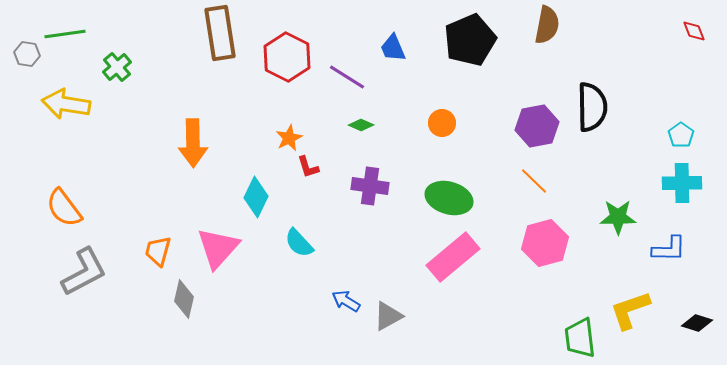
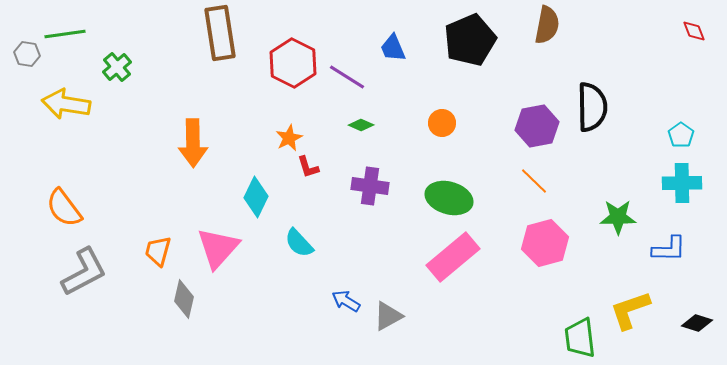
red hexagon: moved 6 px right, 6 px down
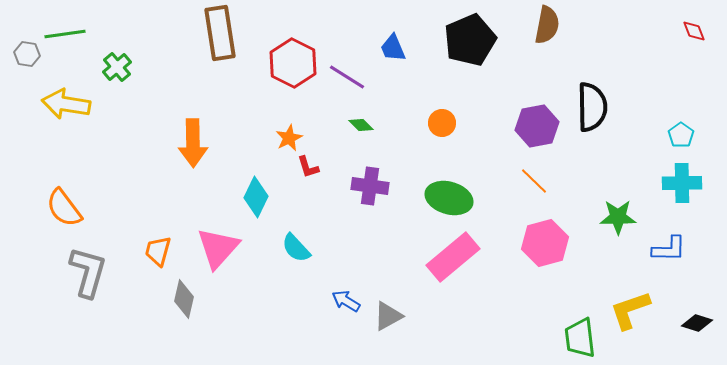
green diamond: rotated 20 degrees clockwise
cyan semicircle: moved 3 px left, 5 px down
gray L-shape: moved 4 px right; rotated 46 degrees counterclockwise
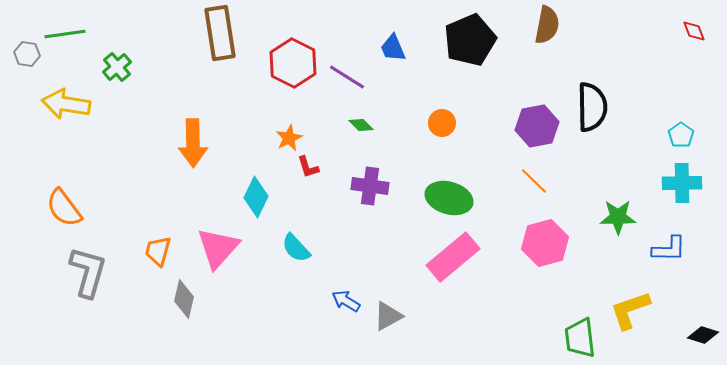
black diamond: moved 6 px right, 12 px down
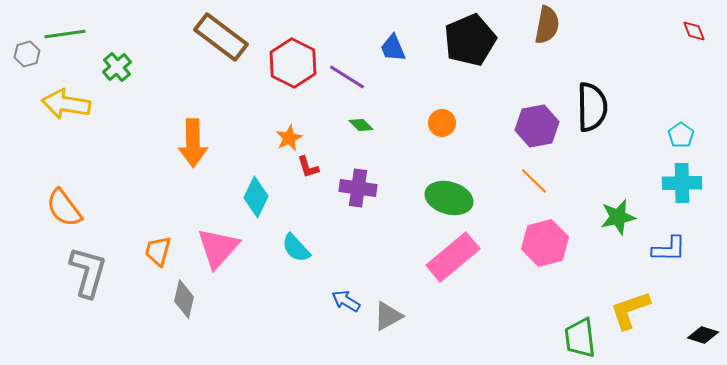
brown rectangle: moved 1 px right, 4 px down; rotated 44 degrees counterclockwise
gray hexagon: rotated 25 degrees counterclockwise
purple cross: moved 12 px left, 2 px down
green star: rotated 12 degrees counterclockwise
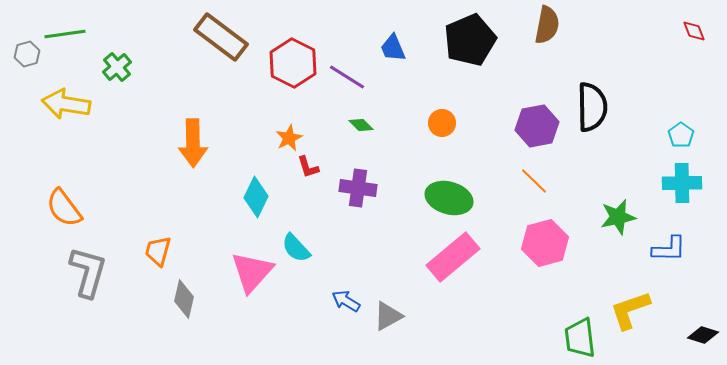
pink triangle: moved 34 px right, 24 px down
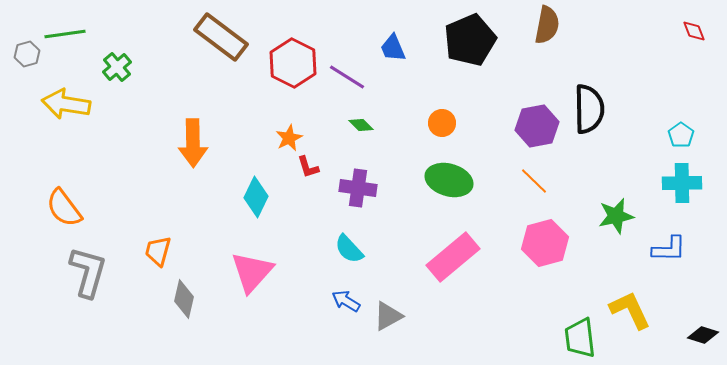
black semicircle: moved 3 px left, 2 px down
green ellipse: moved 18 px up
green star: moved 2 px left, 1 px up
cyan semicircle: moved 53 px right, 1 px down
yellow L-shape: rotated 84 degrees clockwise
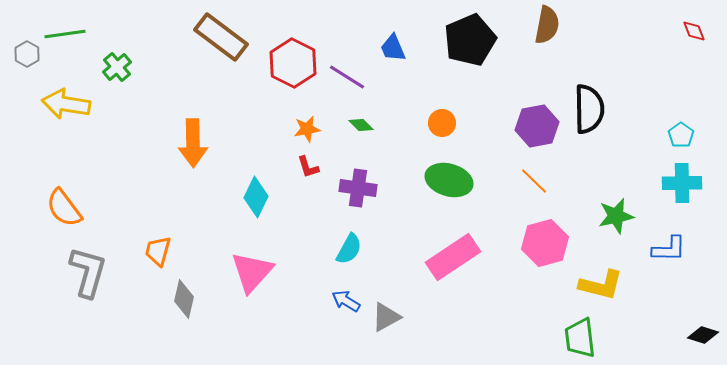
gray hexagon: rotated 15 degrees counterclockwise
orange star: moved 18 px right, 9 px up; rotated 16 degrees clockwise
cyan semicircle: rotated 108 degrees counterclockwise
pink rectangle: rotated 6 degrees clockwise
yellow L-shape: moved 29 px left, 25 px up; rotated 129 degrees clockwise
gray triangle: moved 2 px left, 1 px down
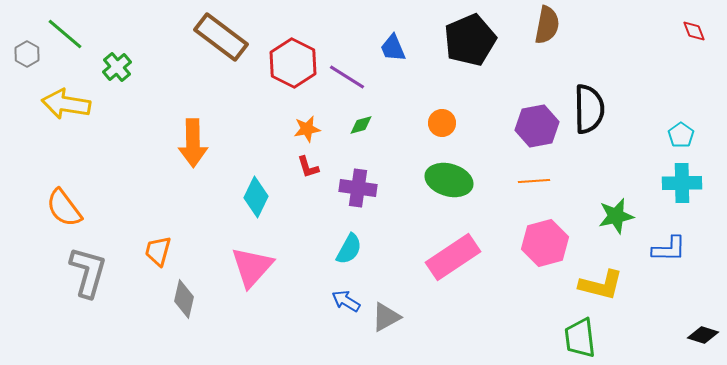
green line: rotated 48 degrees clockwise
green diamond: rotated 60 degrees counterclockwise
orange line: rotated 48 degrees counterclockwise
pink triangle: moved 5 px up
